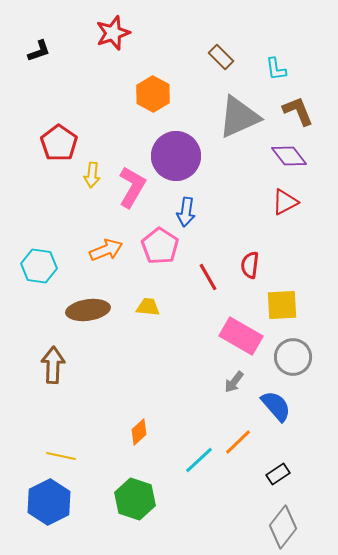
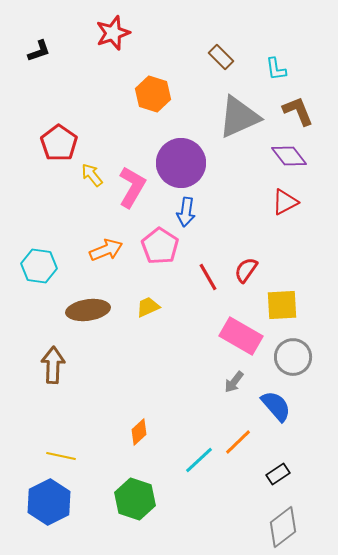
orange hexagon: rotated 12 degrees counterclockwise
purple circle: moved 5 px right, 7 px down
yellow arrow: rotated 135 degrees clockwise
red semicircle: moved 4 px left, 5 px down; rotated 28 degrees clockwise
yellow trapezoid: rotated 30 degrees counterclockwise
gray diamond: rotated 15 degrees clockwise
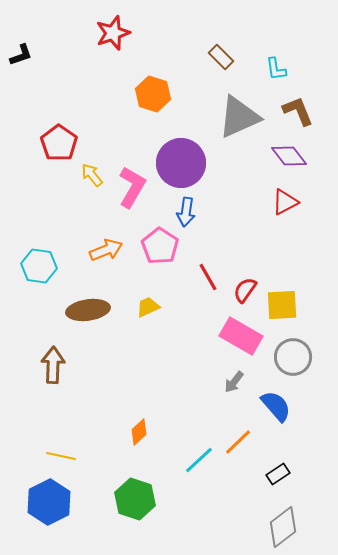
black L-shape: moved 18 px left, 4 px down
red semicircle: moved 1 px left, 20 px down
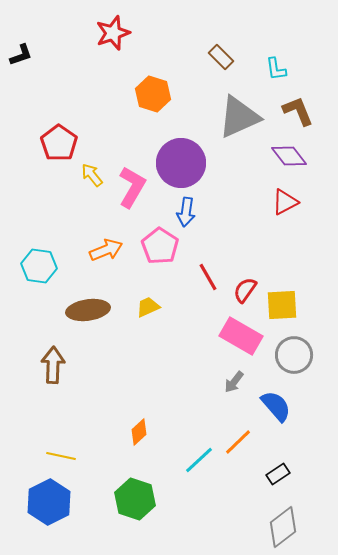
gray circle: moved 1 px right, 2 px up
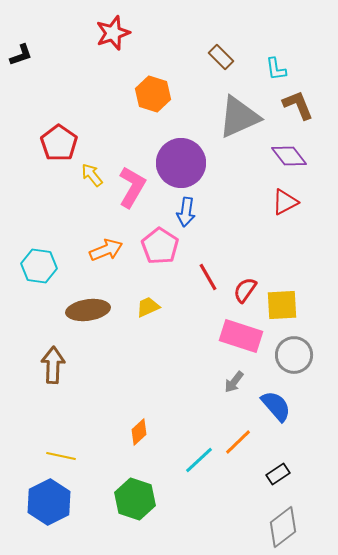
brown L-shape: moved 6 px up
pink rectangle: rotated 12 degrees counterclockwise
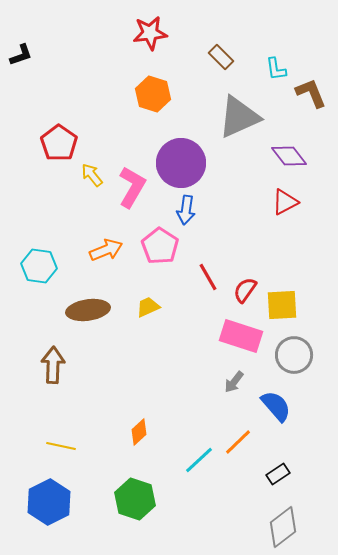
red star: moved 37 px right; rotated 12 degrees clockwise
brown L-shape: moved 13 px right, 12 px up
blue arrow: moved 2 px up
yellow line: moved 10 px up
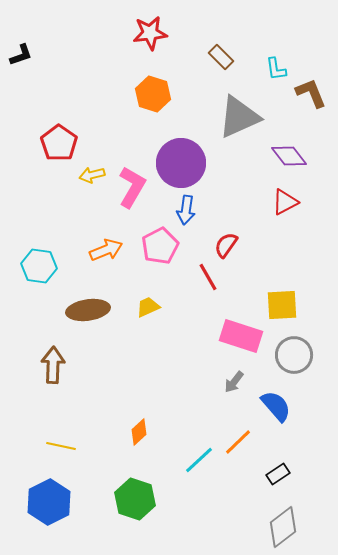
yellow arrow: rotated 65 degrees counterclockwise
pink pentagon: rotated 12 degrees clockwise
red semicircle: moved 19 px left, 45 px up
